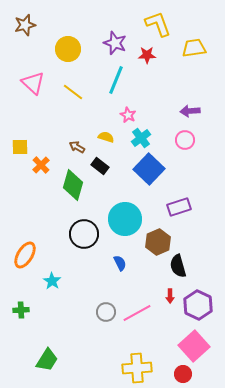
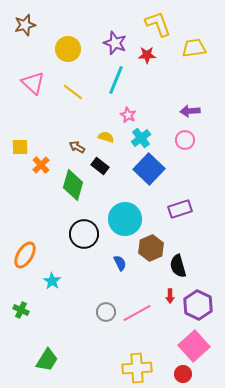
purple rectangle: moved 1 px right, 2 px down
brown hexagon: moved 7 px left, 6 px down
green cross: rotated 28 degrees clockwise
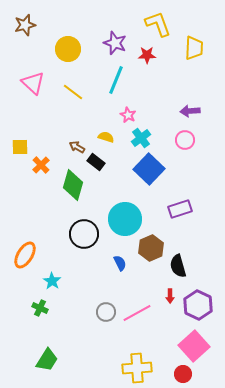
yellow trapezoid: rotated 100 degrees clockwise
black rectangle: moved 4 px left, 4 px up
green cross: moved 19 px right, 2 px up
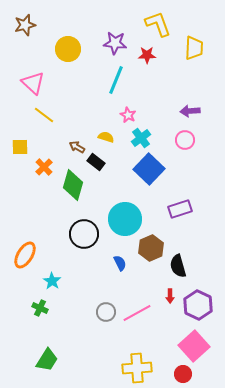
purple star: rotated 15 degrees counterclockwise
yellow line: moved 29 px left, 23 px down
orange cross: moved 3 px right, 2 px down
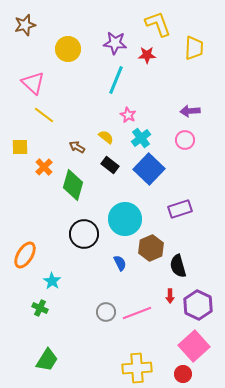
yellow semicircle: rotated 21 degrees clockwise
black rectangle: moved 14 px right, 3 px down
pink line: rotated 8 degrees clockwise
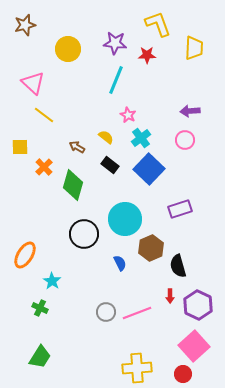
green trapezoid: moved 7 px left, 3 px up
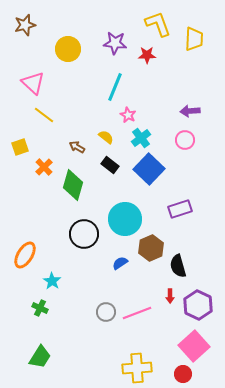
yellow trapezoid: moved 9 px up
cyan line: moved 1 px left, 7 px down
yellow square: rotated 18 degrees counterclockwise
blue semicircle: rotated 98 degrees counterclockwise
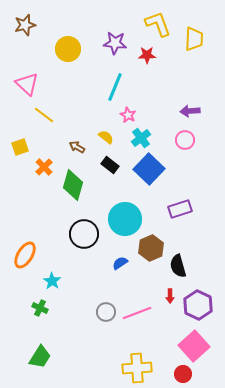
pink triangle: moved 6 px left, 1 px down
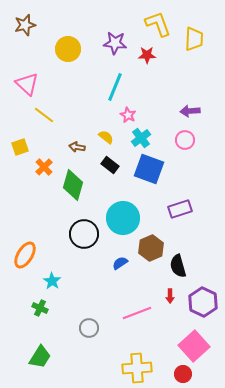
brown arrow: rotated 21 degrees counterclockwise
blue square: rotated 24 degrees counterclockwise
cyan circle: moved 2 px left, 1 px up
purple hexagon: moved 5 px right, 3 px up
gray circle: moved 17 px left, 16 px down
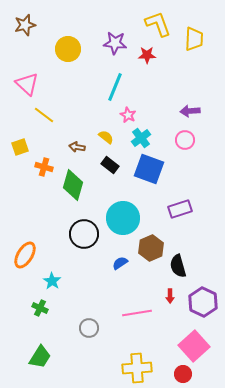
orange cross: rotated 30 degrees counterclockwise
pink line: rotated 12 degrees clockwise
